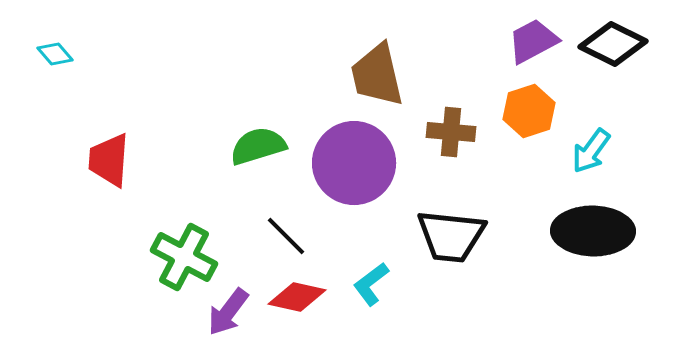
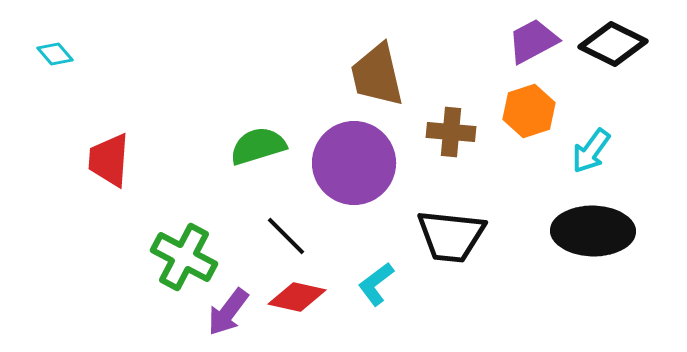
cyan L-shape: moved 5 px right
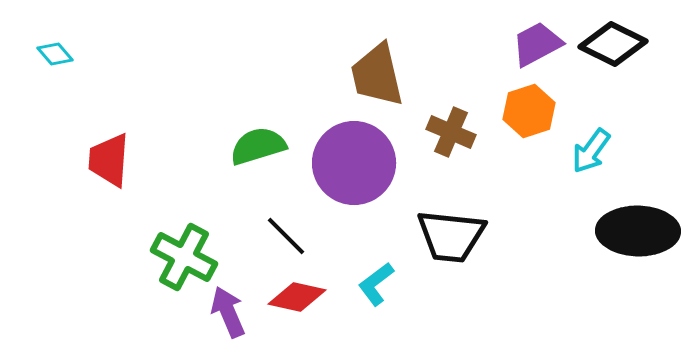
purple trapezoid: moved 4 px right, 3 px down
brown cross: rotated 18 degrees clockwise
black ellipse: moved 45 px right
purple arrow: rotated 120 degrees clockwise
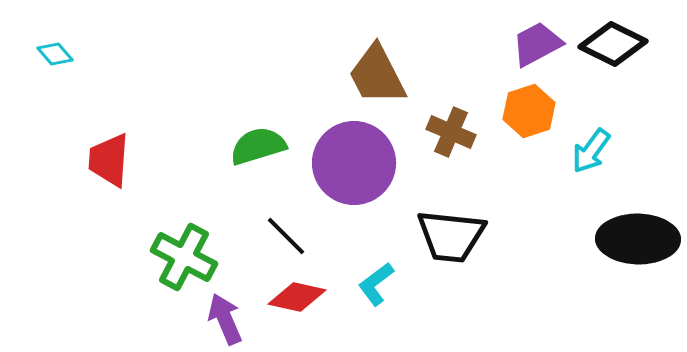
brown trapezoid: rotated 14 degrees counterclockwise
black ellipse: moved 8 px down
purple arrow: moved 3 px left, 7 px down
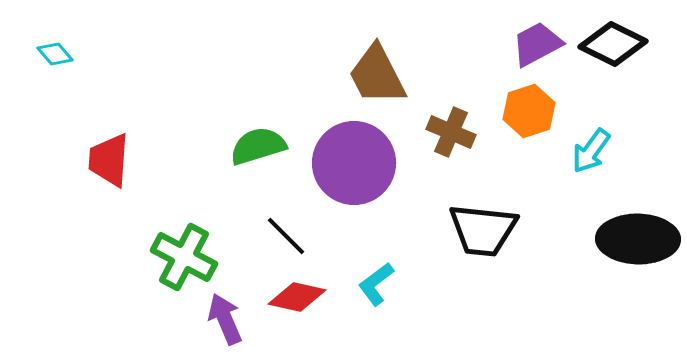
black trapezoid: moved 32 px right, 6 px up
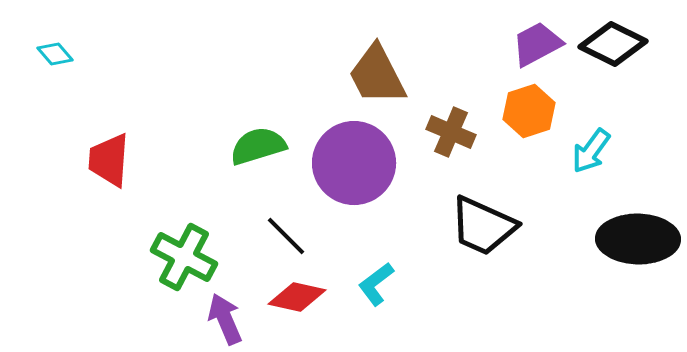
black trapezoid: moved 4 px up; rotated 18 degrees clockwise
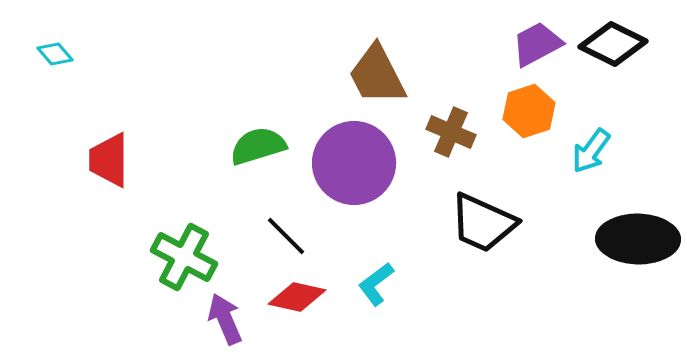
red trapezoid: rotated 4 degrees counterclockwise
black trapezoid: moved 3 px up
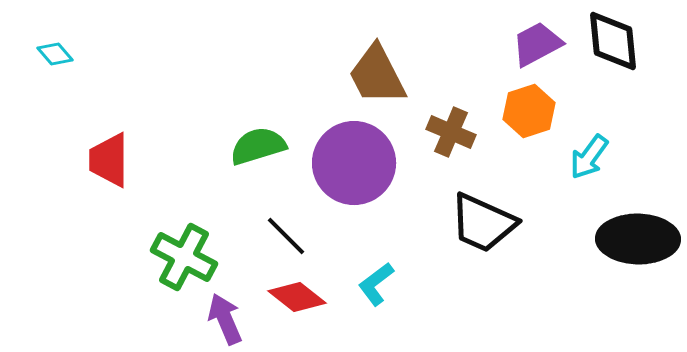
black diamond: moved 3 px up; rotated 58 degrees clockwise
cyan arrow: moved 2 px left, 6 px down
red diamond: rotated 26 degrees clockwise
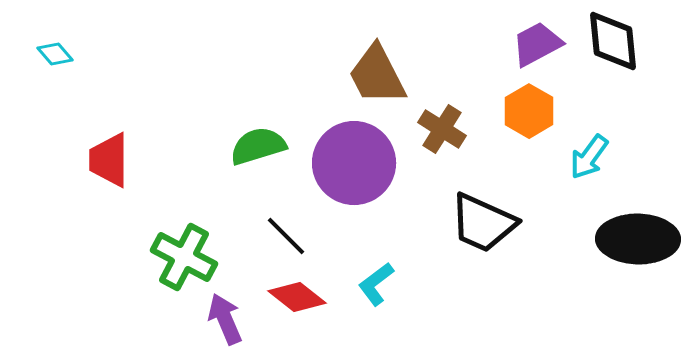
orange hexagon: rotated 12 degrees counterclockwise
brown cross: moved 9 px left, 3 px up; rotated 9 degrees clockwise
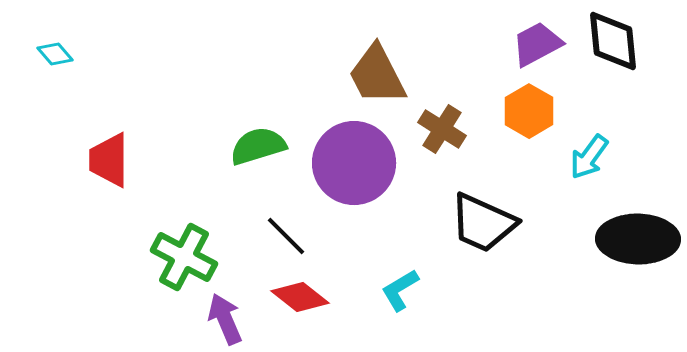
cyan L-shape: moved 24 px right, 6 px down; rotated 6 degrees clockwise
red diamond: moved 3 px right
